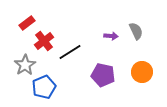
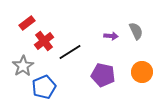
gray star: moved 2 px left, 1 px down
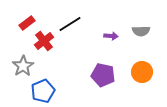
gray semicircle: moved 5 px right; rotated 114 degrees clockwise
black line: moved 28 px up
blue pentagon: moved 1 px left, 4 px down
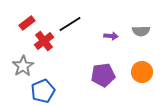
purple pentagon: rotated 20 degrees counterclockwise
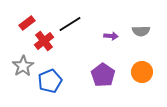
purple pentagon: rotated 30 degrees counterclockwise
blue pentagon: moved 7 px right, 10 px up
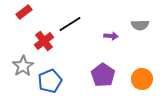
red rectangle: moved 3 px left, 11 px up
gray semicircle: moved 1 px left, 6 px up
orange circle: moved 7 px down
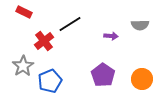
red rectangle: rotated 63 degrees clockwise
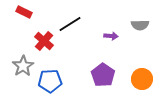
red cross: rotated 12 degrees counterclockwise
blue pentagon: rotated 20 degrees clockwise
